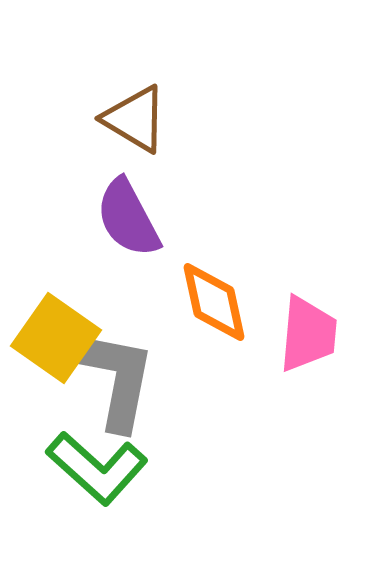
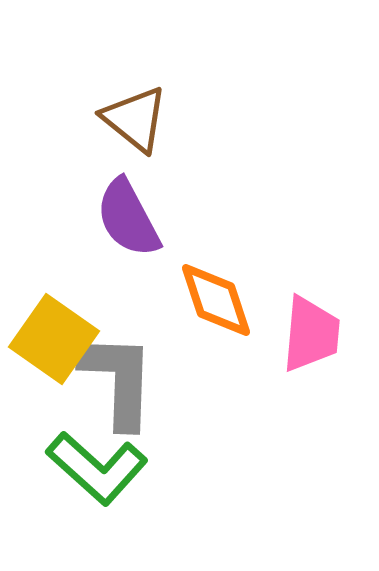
brown triangle: rotated 8 degrees clockwise
orange diamond: moved 2 px right, 2 px up; rotated 6 degrees counterclockwise
pink trapezoid: moved 3 px right
yellow square: moved 2 px left, 1 px down
gray L-shape: rotated 9 degrees counterclockwise
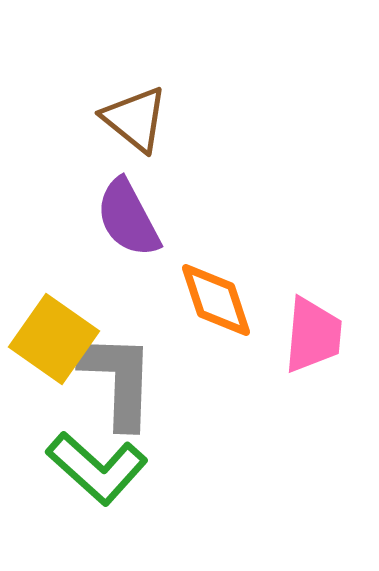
pink trapezoid: moved 2 px right, 1 px down
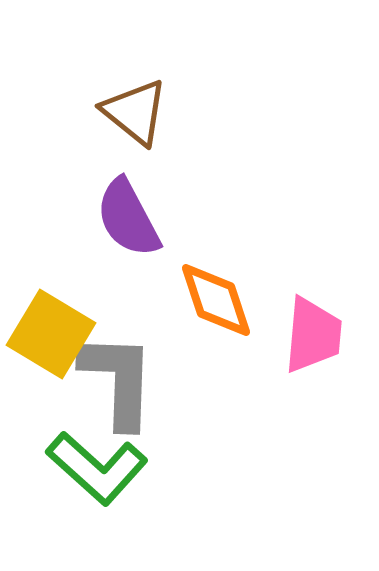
brown triangle: moved 7 px up
yellow square: moved 3 px left, 5 px up; rotated 4 degrees counterclockwise
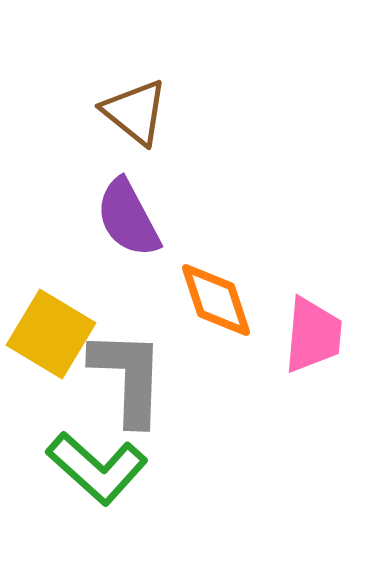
gray L-shape: moved 10 px right, 3 px up
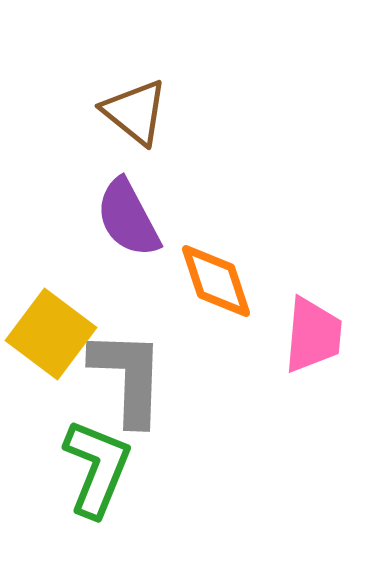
orange diamond: moved 19 px up
yellow square: rotated 6 degrees clockwise
green L-shape: rotated 110 degrees counterclockwise
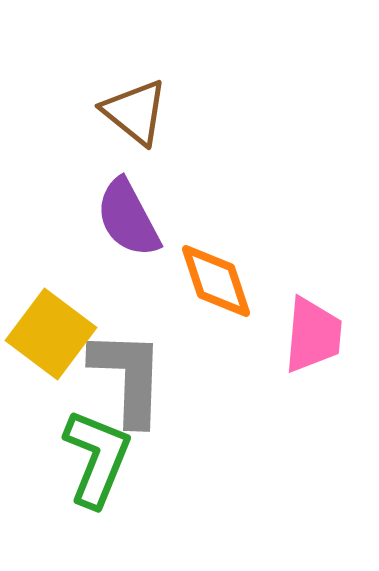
green L-shape: moved 10 px up
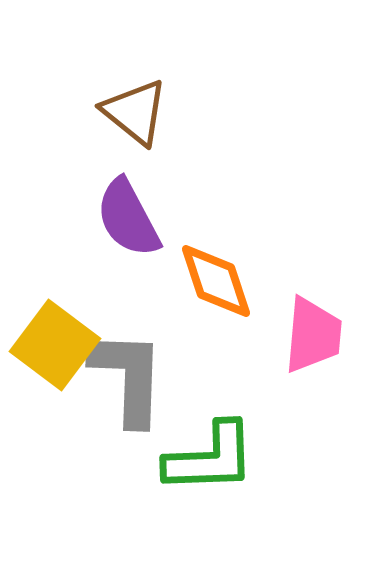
yellow square: moved 4 px right, 11 px down
green L-shape: moved 113 px right; rotated 66 degrees clockwise
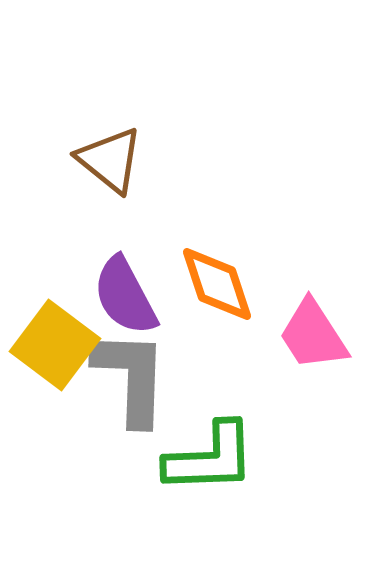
brown triangle: moved 25 px left, 48 px down
purple semicircle: moved 3 px left, 78 px down
orange diamond: moved 1 px right, 3 px down
pink trapezoid: rotated 142 degrees clockwise
gray L-shape: moved 3 px right
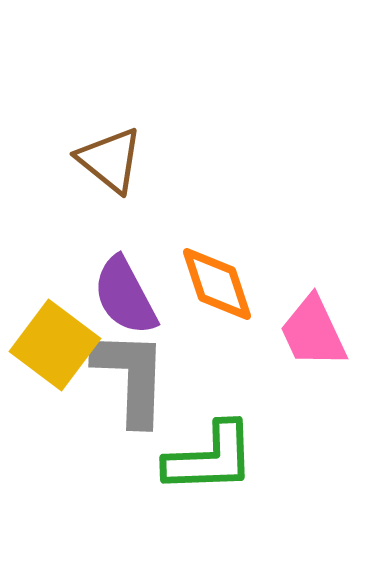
pink trapezoid: moved 3 px up; rotated 8 degrees clockwise
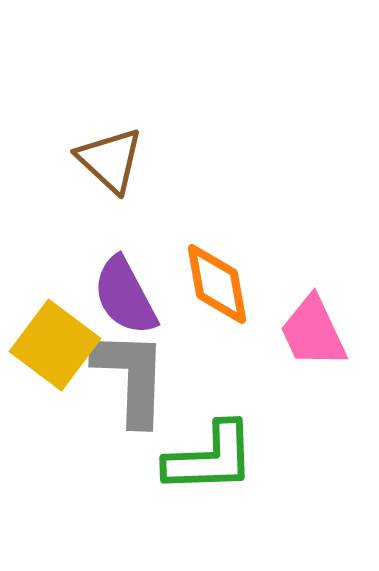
brown triangle: rotated 4 degrees clockwise
orange diamond: rotated 8 degrees clockwise
